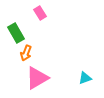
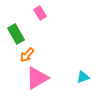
green rectangle: moved 1 px down
orange arrow: moved 1 px right, 2 px down; rotated 21 degrees clockwise
cyan triangle: moved 2 px left, 1 px up
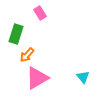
green rectangle: rotated 48 degrees clockwise
cyan triangle: rotated 48 degrees counterclockwise
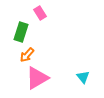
green rectangle: moved 5 px right, 2 px up
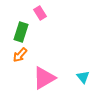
orange arrow: moved 7 px left
pink triangle: moved 7 px right
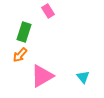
pink rectangle: moved 8 px right, 2 px up
green rectangle: moved 3 px right
pink triangle: moved 2 px left, 2 px up
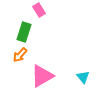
pink rectangle: moved 9 px left, 1 px up
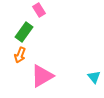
green rectangle: rotated 18 degrees clockwise
orange arrow: rotated 21 degrees counterclockwise
cyan triangle: moved 11 px right
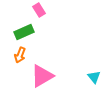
green rectangle: rotated 30 degrees clockwise
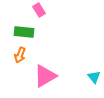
green rectangle: rotated 30 degrees clockwise
pink triangle: moved 3 px right
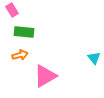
pink rectangle: moved 27 px left
orange arrow: rotated 126 degrees counterclockwise
cyan triangle: moved 19 px up
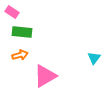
pink rectangle: moved 2 px down; rotated 24 degrees counterclockwise
green rectangle: moved 2 px left
cyan triangle: rotated 16 degrees clockwise
